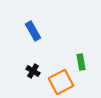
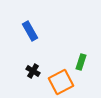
blue rectangle: moved 3 px left
green rectangle: rotated 28 degrees clockwise
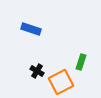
blue rectangle: moved 1 px right, 2 px up; rotated 42 degrees counterclockwise
black cross: moved 4 px right
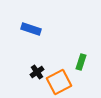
black cross: moved 1 px down; rotated 24 degrees clockwise
orange square: moved 2 px left
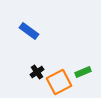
blue rectangle: moved 2 px left, 2 px down; rotated 18 degrees clockwise
green rectangle: moved 2 px right, 10 px down; rotated 49 degrees clockwise
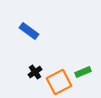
black cross: moved 2 px left
